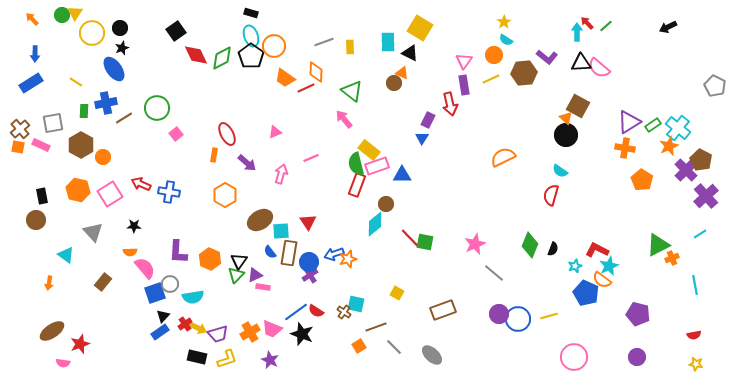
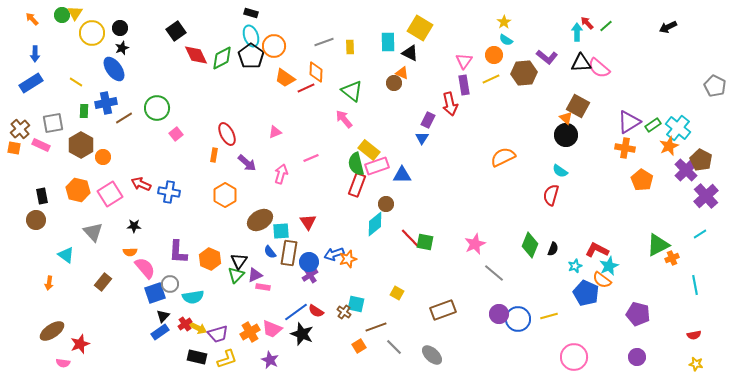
orange square at (18, 147): moved 4 px left, 1 px down
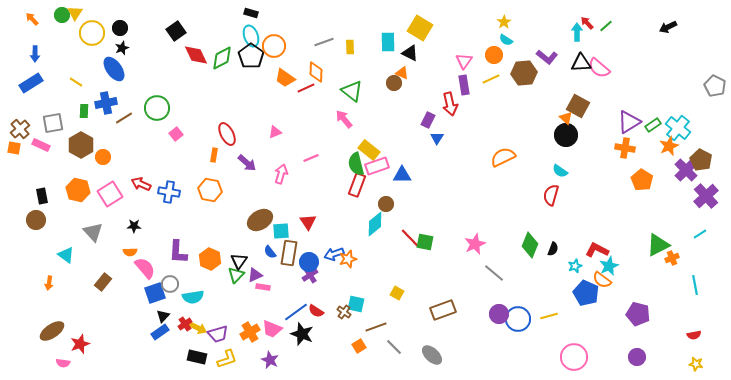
blue triangle at (422, 138): moved 15 px right
orange hexagon at (225, 195): moved 15 px left, 5 px up; rotated 20 degrees counterclockwise
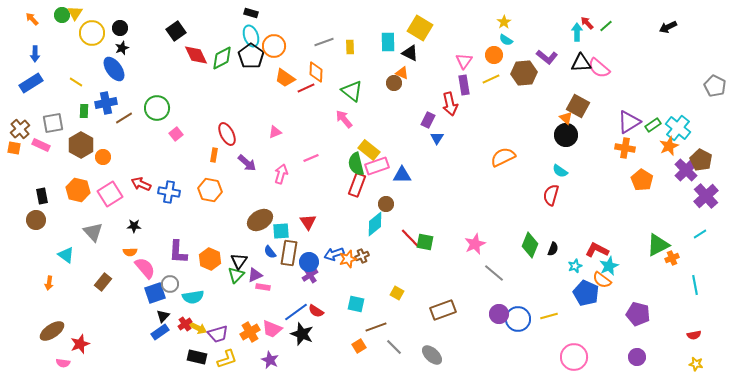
brown cross at (344, 312): moved 18 px right, 56 px up; rotated 32 degrees clockwise
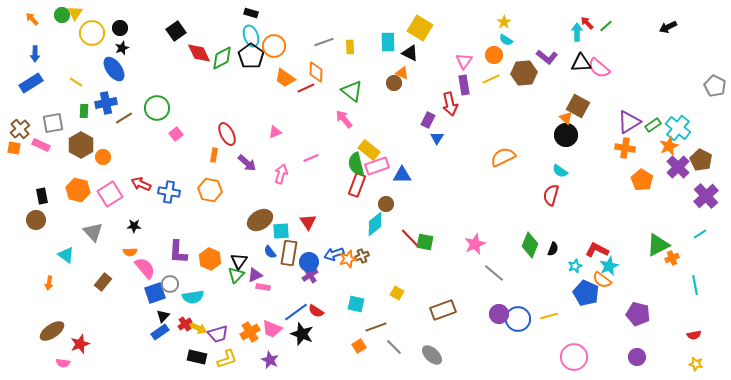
red diamond at (196, 55): moved 3 px right, 2 px up
purple cross at (686, 170): moved 8 px left, 3 px up
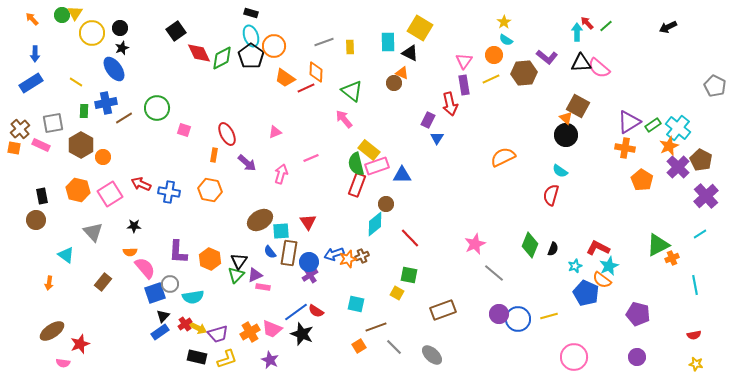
pink square at (176, 134): moved 8 px right, 4 px up; rotated 32 degrees counterclockwise
green square at (425, 242): moved 16 px left, 33 px down
red L-shape at (597, 250): moved 1 px right, 2 px up
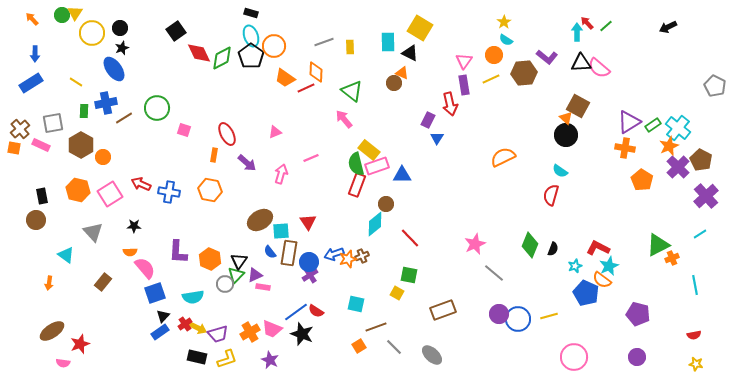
gray circle at (170, 284): moved 55 px right
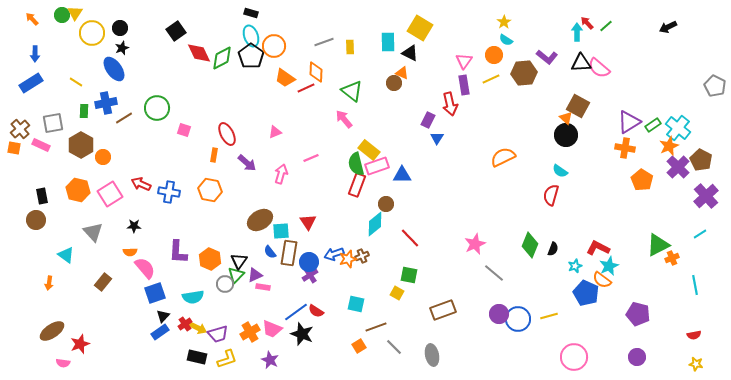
gray ellipse at (432, 355): rotated 35 degrees clockwise
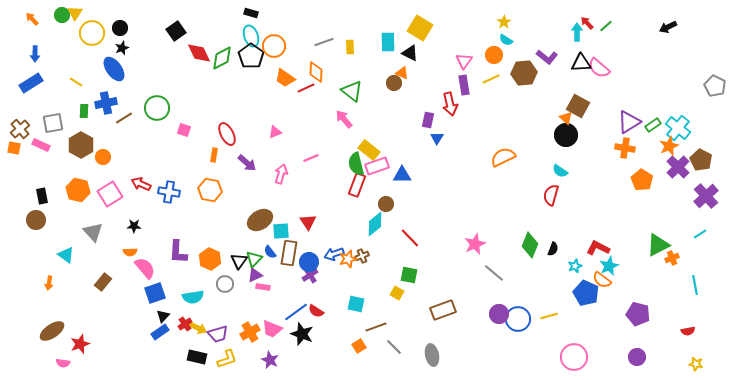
purple rectangle at (428, 120): rotated 14 degrees counterclockwise
green triangle at (236, 275): moved 18 px right, 16 px up
red semicircle at (694, 335): moved 6 px left, 4 px up
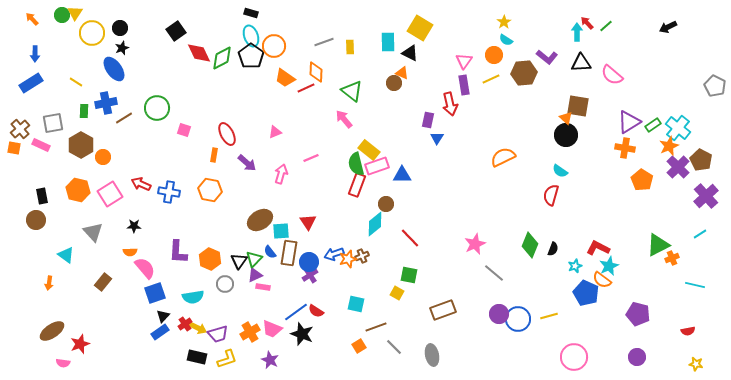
pink semicircle at (599, 68): moved 13 px right, 7 px down
brown square at (578, 106): rotated 20 degrees counterclockwise
cyan line at (695, 285): rotated 66 degrees counterclockwise
